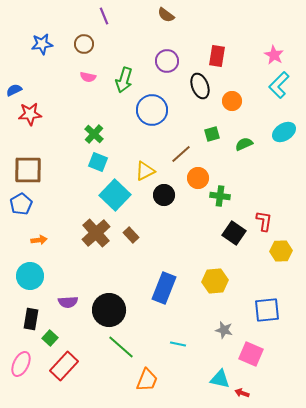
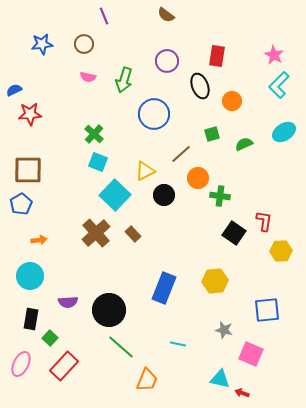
blue circle at (152, 110): moved 2 px right, 4 px down
brown rectangle at (131, 235): moved 2 px right, 1 px up
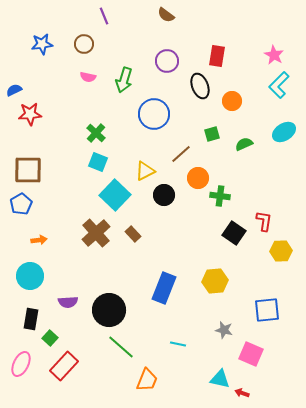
green cross at (94, 134): moved 2 px right, 1 px up
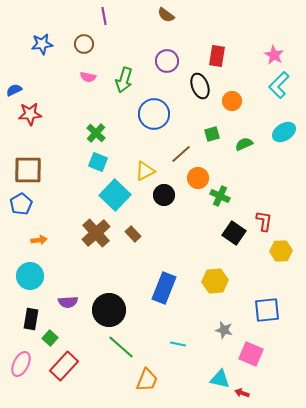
purple line at (104, 16): rotated 12 degrees clockwise
green cross at (220, 196): rotated 18 degrees clockwise
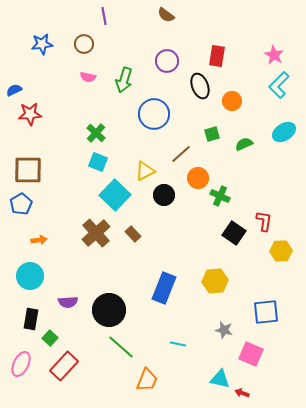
blue square at (267, 310): moved 1 px left, 2 px down
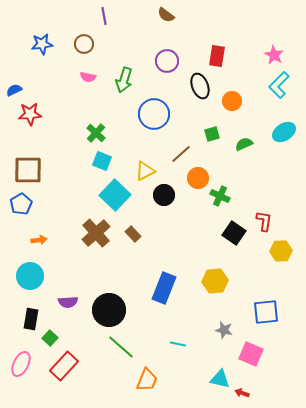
cyan square at (98, 162): moved 4 px right, 1 px up
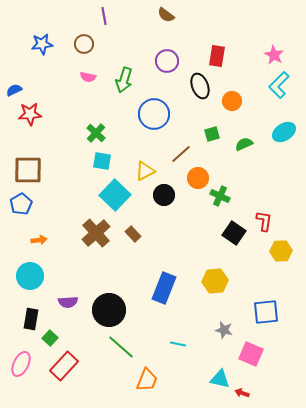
cyan square at (102, 161): rotated 12 degrees counterclockwise
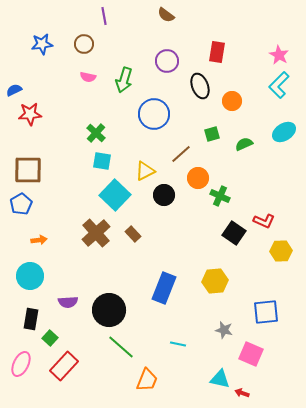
pink star at (274, 55): moved 5 px right
red rectangle at (217, 56): moved 4 px up
red L-shape at (264, 221): rotated 105 degrees clockwise
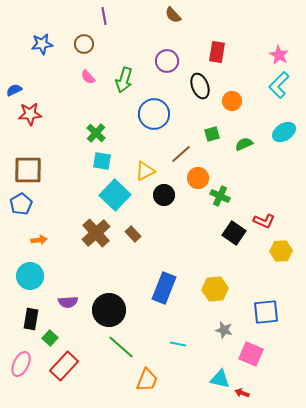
brown semicircle at (166, 15): moved 7 px right; rotated 12 degrees clockwise
pink semicircle at (88, 77): rotated 35 degrees clockwise
yellow hexagon at (215, 281): moved 8 px down
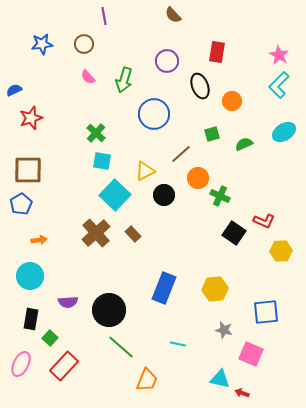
red star at (30, 114): moved 1 px right, 4 px down; rotated 15 degrees counterclockwise
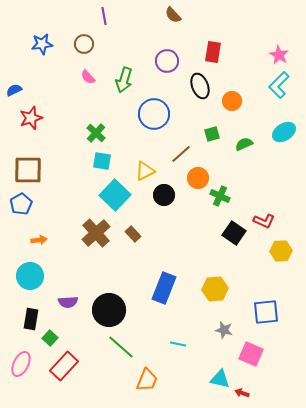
red rectangle at (217, 52): moved 4 px left
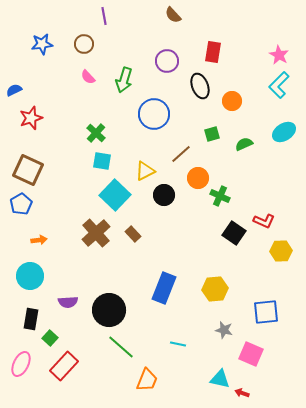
brown square at (28, 170): rotated 24 degrees clockwise
